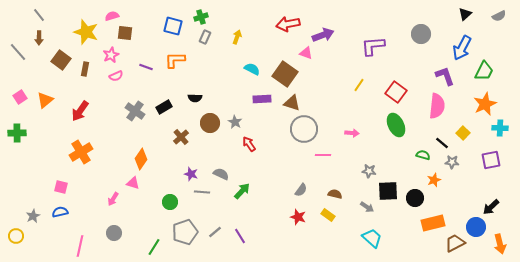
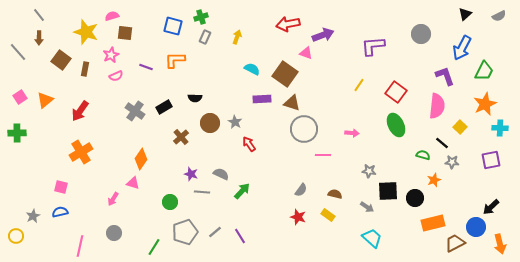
yellow square at (463, 133): moved 3 px left, 6 px up
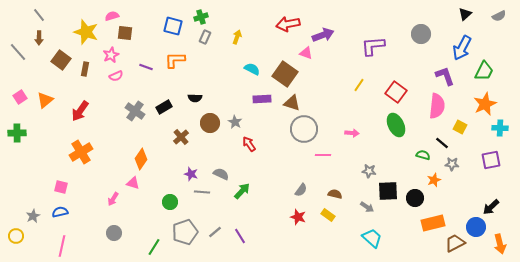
yellow square at (460, 127): rotated 16 degrees counterclockwise
gray star at (452, 162): moved 2 px down
pink line at (80, 246): moved 18 px left
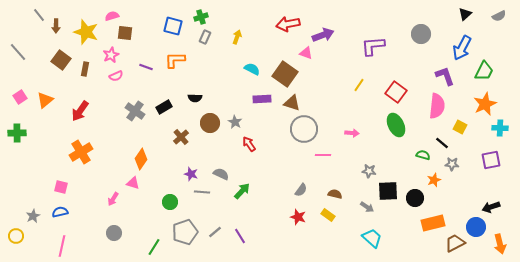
brown arrow at (39, 38): moved 17 px right, 12 px up
black arrow at (491, 207): rotated 24 degrees clockwise
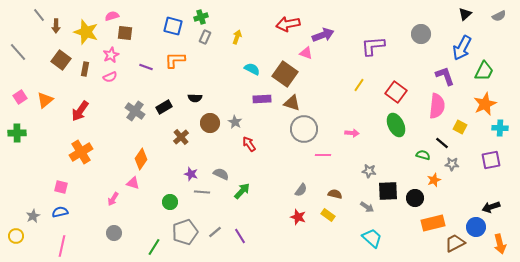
pink semicircle at (116, 76): moved 6 px left, 1 px down
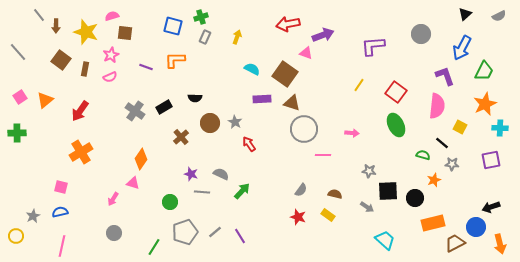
cyan trapezoid at (372, 238): moved 13 px right, 2 px down
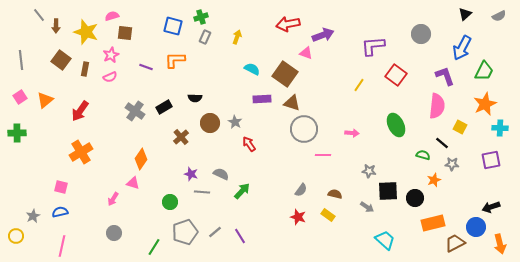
gray line at (18, 52): moved 3 px right, 8 px down; rotated 36 degrees clockwise
red square at (396, 92): moved 17 px up
